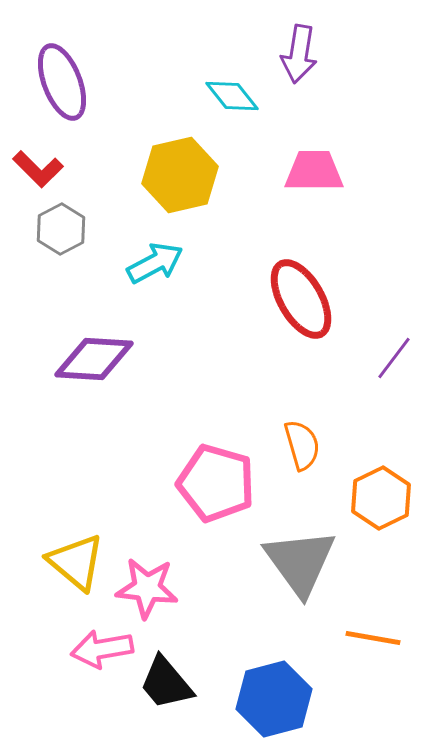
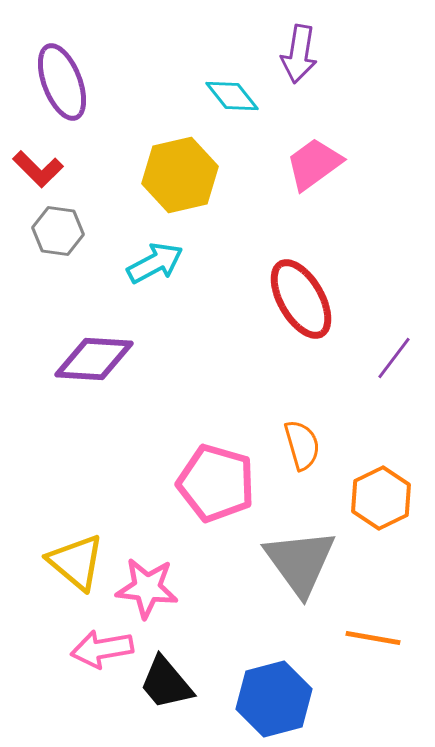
pink trapezoid: moved 7 px up; rotated 36 degrees counterclockwise
gray hexagon: moved 3 px left, 2 px down; rotated 24 degrees counterclockwise
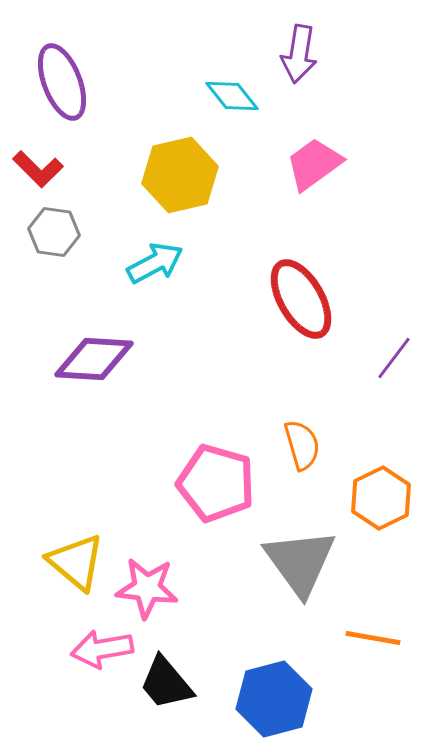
gray hexagon: moved 4 px left, 1 px down
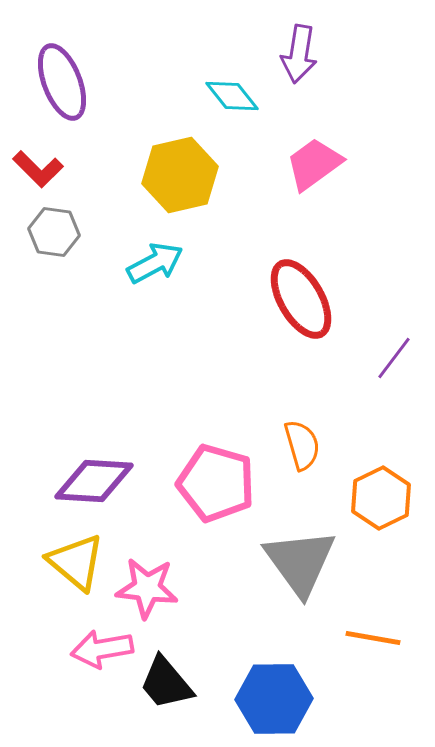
purple diamond: moved 122 px down
blue hexagon: rotated 14 degrees clockwise
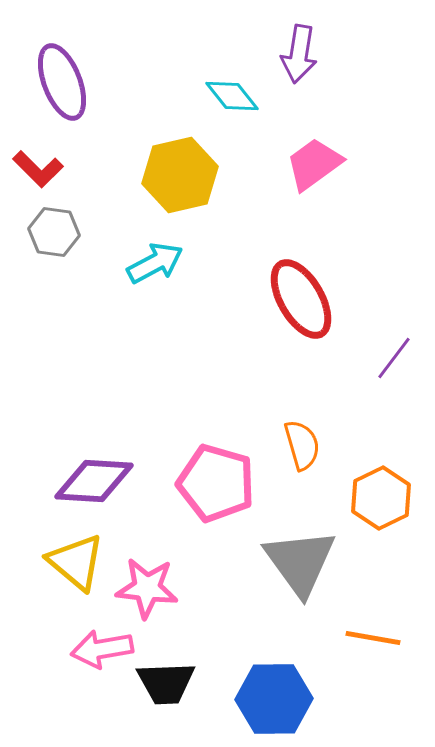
black trapezoid: rotated 52 degrees counterclockwise
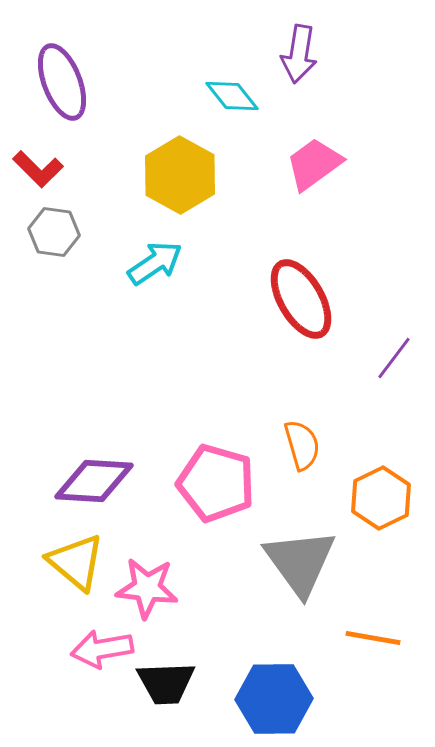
yellow hexagon: rotated 18 degrees counterclockwise
cyan arrow: rotated 6 degrees counterclockwise
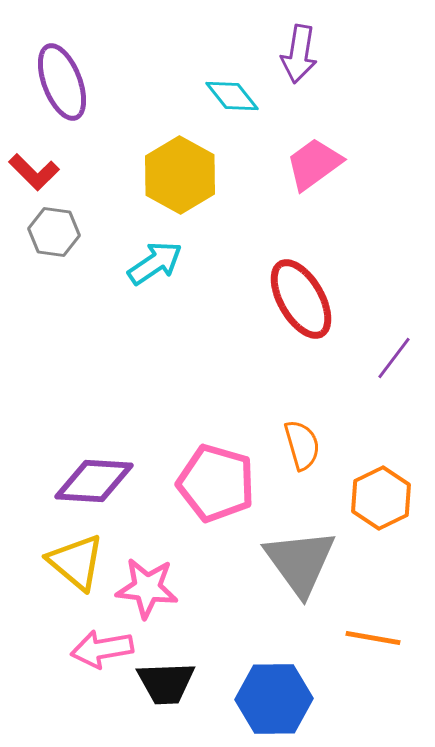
red L-shape: moved 4 px left, 3 px down
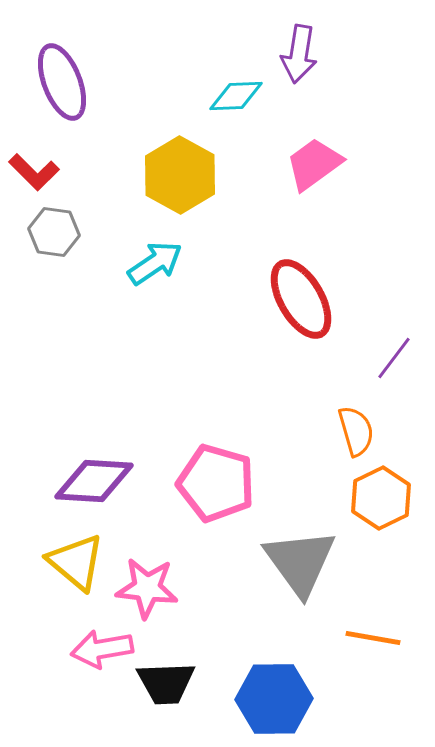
cyan diamond: moved 4 px right; rotated 54 degrees counterclockwise
orange semicircle: moved 54 px right, 14 px up
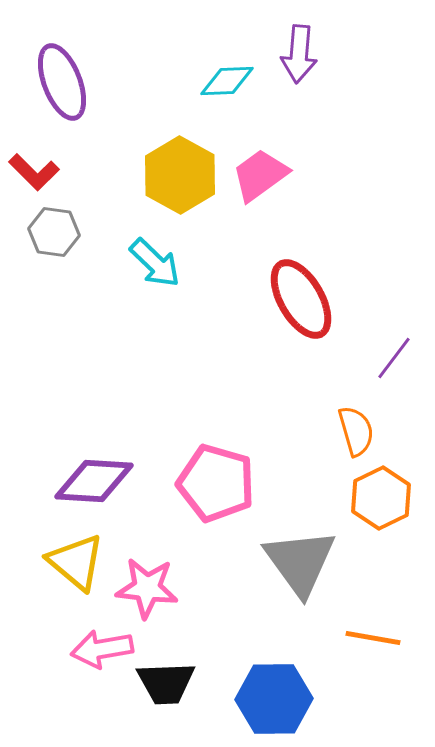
purple arrow: rotated 4 degrees counterclockwise
cyan diamond: moved 9 px left, 15 px up
pink trapezoid: moved 54 px left, 11 px down
cyan arrow: rotated 78 degrees clockwise
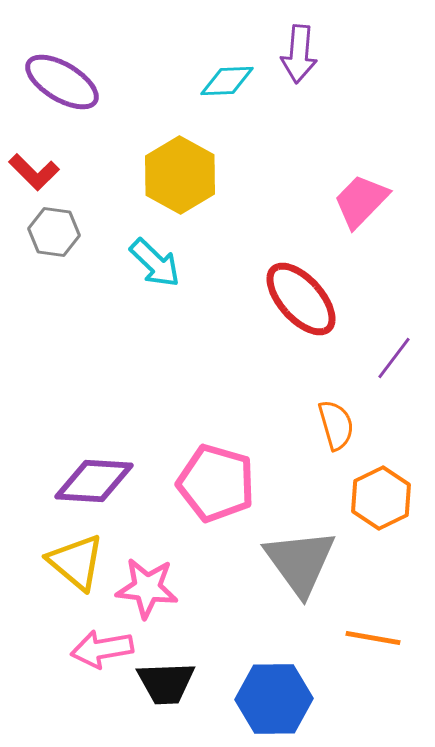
purple ellipse: rotated 38 degrees counterclockwise
pink trapezoid: moved 101 px right, 26 px down; rotated 10 degrees counterclockwise
red ellipse: rotated 12 degrees counterclockwise
orange semicircle: moved 20 px left, 6 px up
